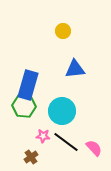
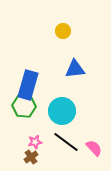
pink star: moved 8 px left, 6 px down; rotated 16 degrees counterclockwise
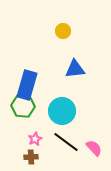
blue rectangle: moved 1 px left
green hexagon: moved 1 px left
pink star: moved 3 px up; rotated 16 degrees counterclockwise
brown cross: rotated 32 degrees clockwise
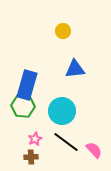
pink semicircle: moved 2 px down
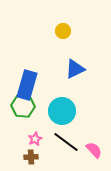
blue triangle: rotated 20 degrees counterclockwise
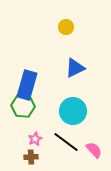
yellow circle: moved 3 px right, 4 px up
blue triangle: moved 1 px up
cyan circle: moved 11 px right
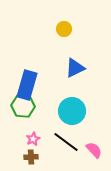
yellow circle: moved 2 px left, 2 px down
cyan circle: moved 1 px left
pink star: moved 2 px left
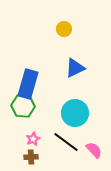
blue rectangle: moved 1 px right, 1 px up
cyan circle: moved 3 px right, 2 px down
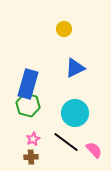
green hexagon: moved 5 px right, 1 px up; rotated 10 degrees clockwise
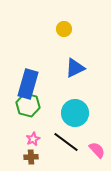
pink semicircle: moved 3 px right
